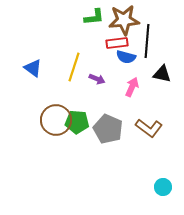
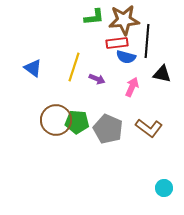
cyan circle: moved 1 px right, 1 px down
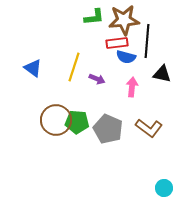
pink arrow: rotated 18 degrees counterclockwise
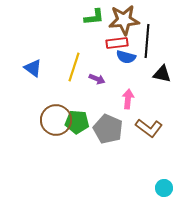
pink arrow: moved 4 px left, 12 px down
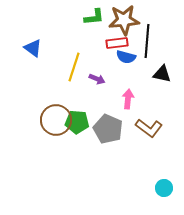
blue triangle: moved 20 px up
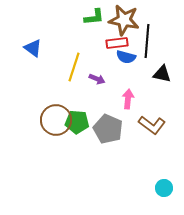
brown star: rotated 16 degrees clockwise
brown L-shape: moved 3 px right, 3 px up
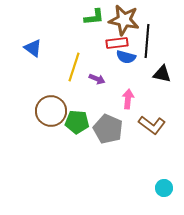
brown circle: moved 5 px left, 9 px up
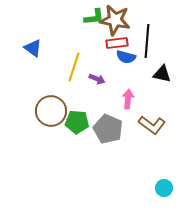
brown star: moved 9 px left
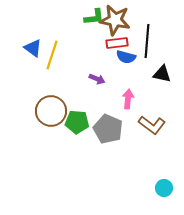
yellow line: moved 22 px left, 12 px up
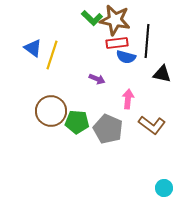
green L-shape: moved 2 px left, 1 px down; rotated 50 degrees clockwise
